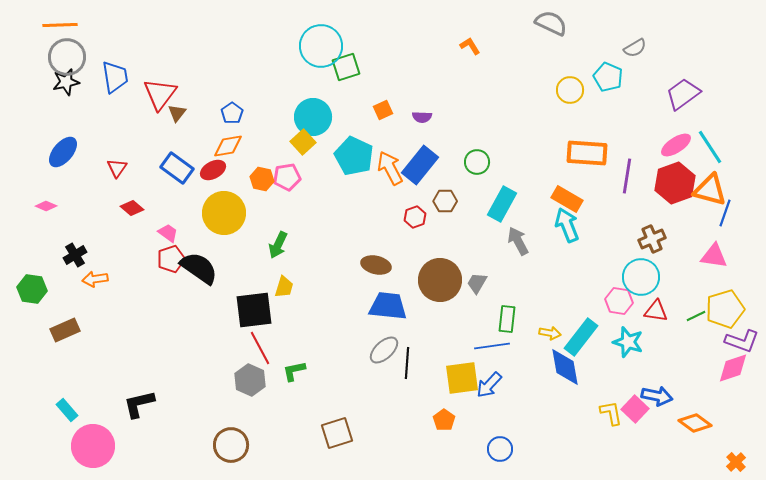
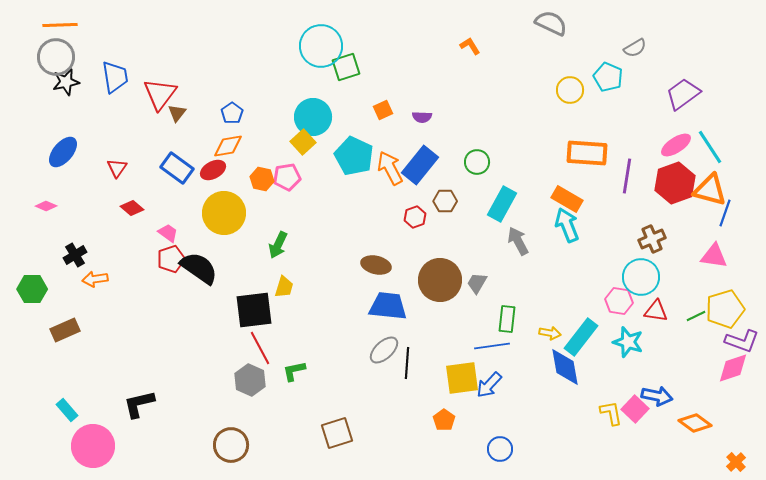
gray circle at (67, 57): moved 11 px left
green hexagon at (32, 289): rotated 8 degrees counterclockwise
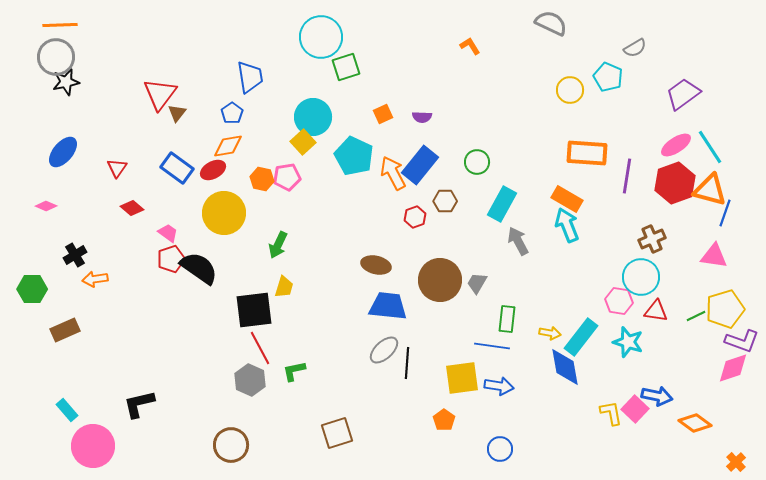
cyan circle at (321, 46): moved 9 px up
blue trapezoid at (115, 77): moved 135 px right
orange square at (383, 110): moved 4 px down
orange arrow at (390, 168): moved 3 px right, 5 px down
blue line at (492, 346): rotated 16 degrees clockwise
blue arrow at (489, 385): moved 10 px right, 1 px down; rotated 124 degrees counterclockwise
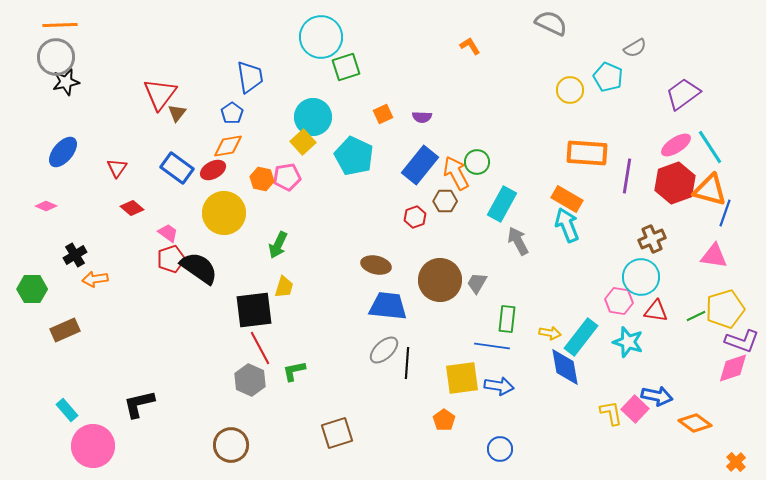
orange arrow at (393, 173): moved 63 px right
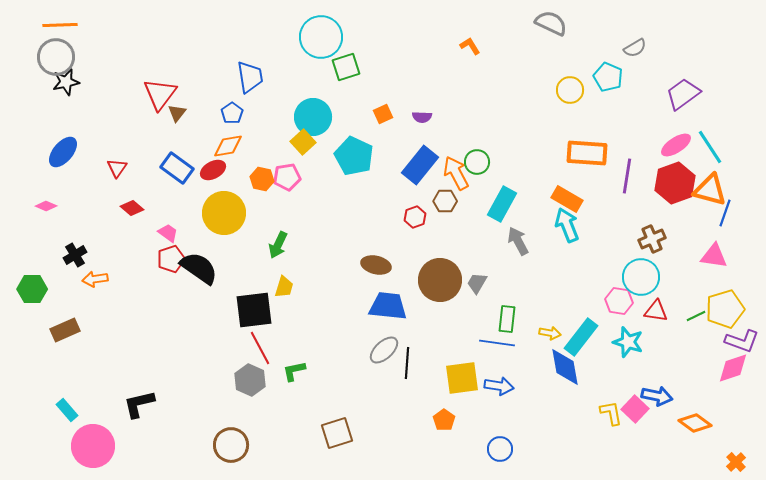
blue line at (492, 346): moved 5 px right, 3 px up
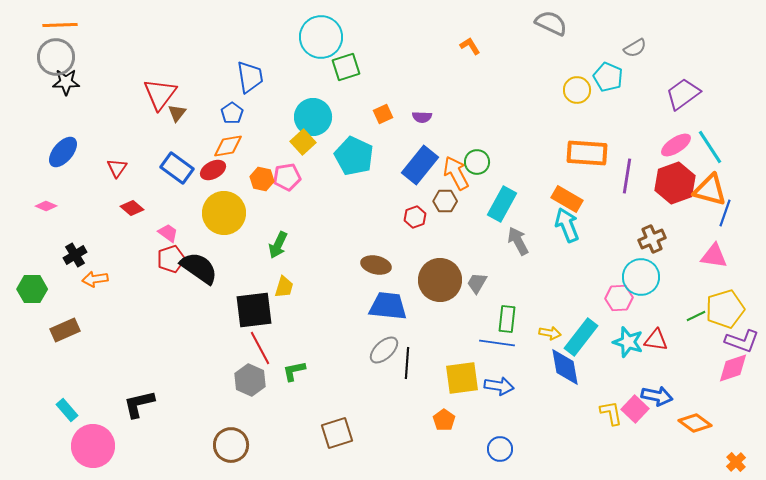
black star at (66, 82): rotated 12 degrees clockwise
yellow circle at (570, 90): moved 7 px right
pink hexagon at (619, 301): moved 3 px up; rotated 12 degrees counterclockwise
red triangle at (656, 311): moved 29 px down
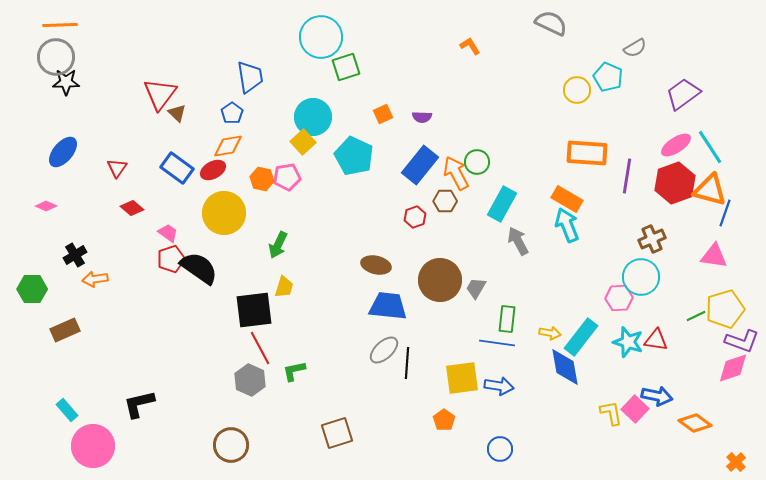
brown triangle at (177, 113): rotated 24 degrees counterclockwise
gray trapezoid at (477, 283): moved 1 px left, 5 px down
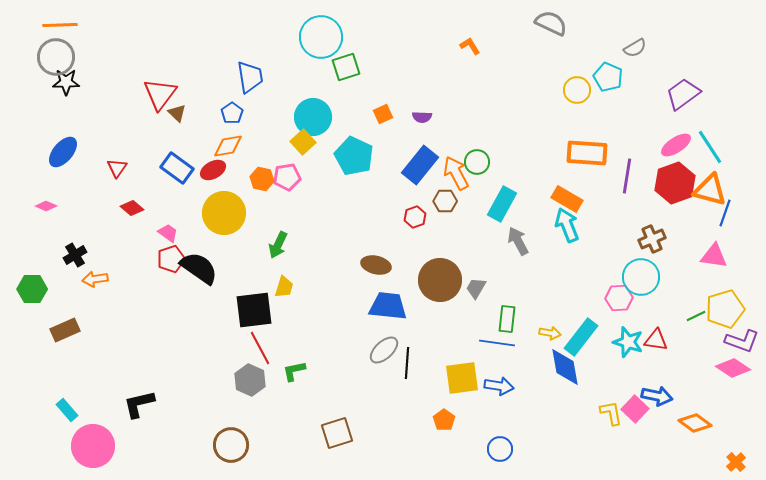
pink diamond at (733, 368): rotated 52 degrees clockwise
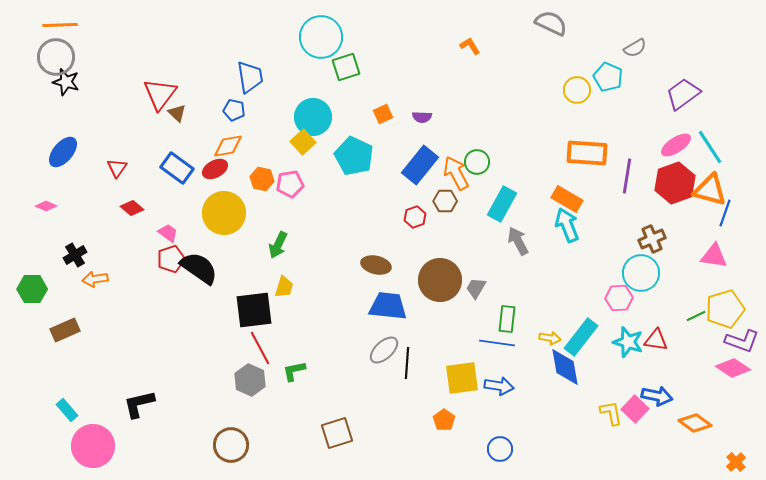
black star at (66, 82): rotated 16 degrees clockwise
blue pentagon at (232, 113): moved 2 px right, 3 px up; rotated 25 degrees counterclockwise
red ellipse at (213, 170): moved 2 px right, 1 px up
pink pentagon at (287, 177): moved 3 px right, 7 px down
cyan circle at (641, 277): moved 4 px up
yellow arrow at (550, 333): moved 5 px down
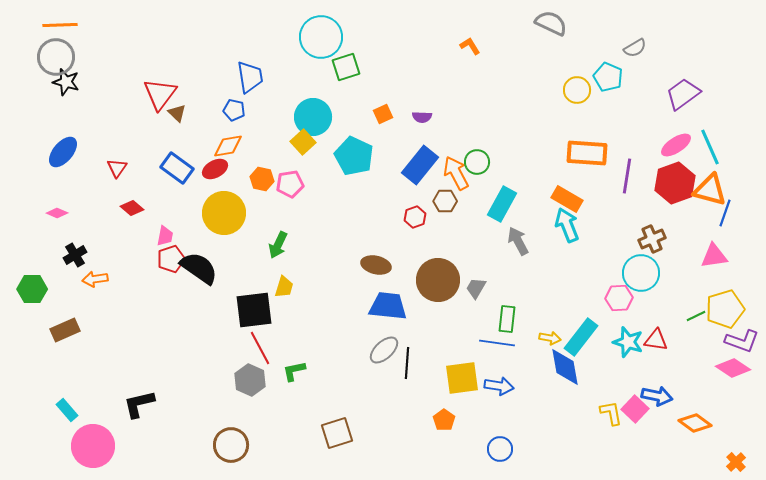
cyan line at (710, 147): rotated 9 degrees clockwise
pink diamond at (46, 206): moved 11 px right, 7 px down
pink trapezoid at (168, 233): moved 3 px left, 3 px down; rotated 65 degrees clockwise
pink triangle at (714, 256): rotated 16 degrees counterclockwise
brown circle at (440, 280): moved 2 px left
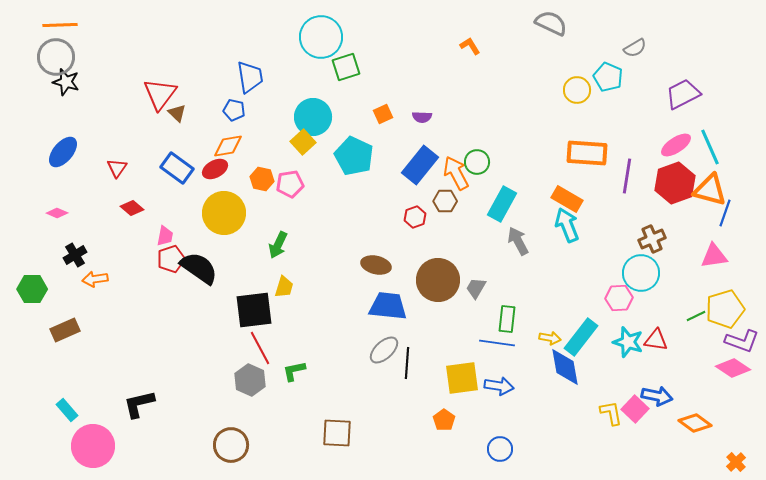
purple trapezoid at (683, 94): rotated 9 degrees clockwise
brown square at (337, 433): rotated 20 degrees clockwise
